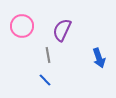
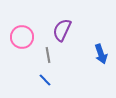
pink circle: moved 11 px down
blue arrow: moved 2 px right, 4 px up
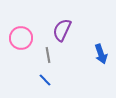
pink circle: moved 1 px left, 1 px down
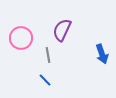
blue arrow: moved 1 px right
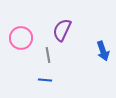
blue arrow: moved 1 px right, 3 px up
blue line: rotated 40 degrees counterclockwise
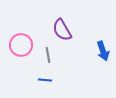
purple semicircle: rotated 55 degrees counterclockwise
pink circle: moved 7 px down
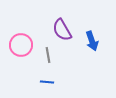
blue arrow: moved 11 px left, 10 px up
blue line: moved 2 px right, 2 px down
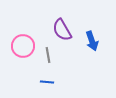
pink circle: moved 2 px right, 1 px down
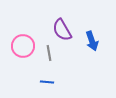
gray line: moved 1 px right, 2 px up
